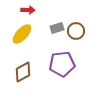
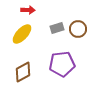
brown circle: moved 2 px right, 2 px up
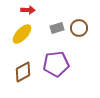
brown circle: moved 1 px right, 1 px up
purple pentagon: moved 6 px left
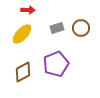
brown circle: moved 2 px right
purple pentagon: rotated 15 degrees counterclockwise
